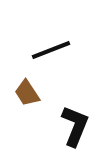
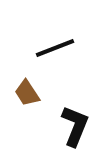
black line: moved 4 px right, 2 px up
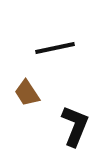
black line: rotated 9 degrees clockwise
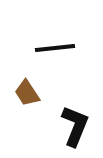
black line: rotated 6 degrees clockwise
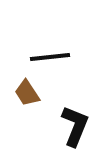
black line: moved 5 px left, 9 px down
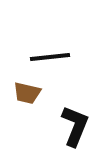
brown trapezoid: rotated 44 degrees counterclockwise
